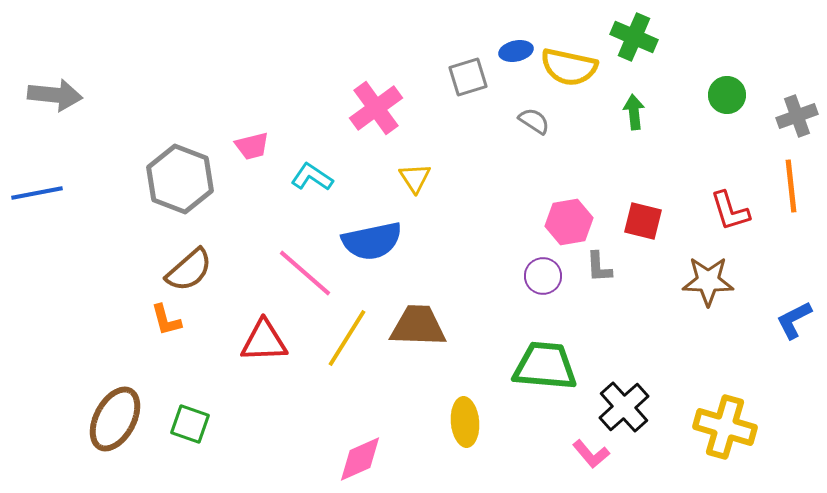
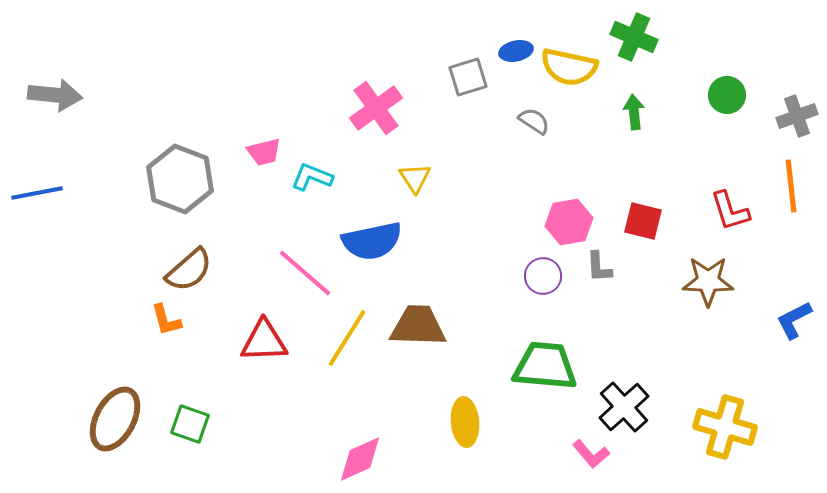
pink trapezoid: moved 12 px right, 6 px down
cyan L-shape: rotated 12 degrees counterclockwise
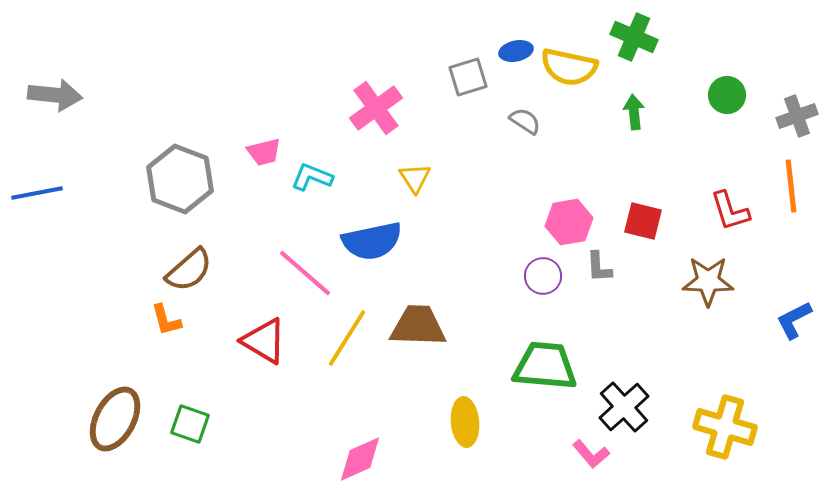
gray semicircle: moved 9 px left
red triangle: rotated 33 degrees clockwise
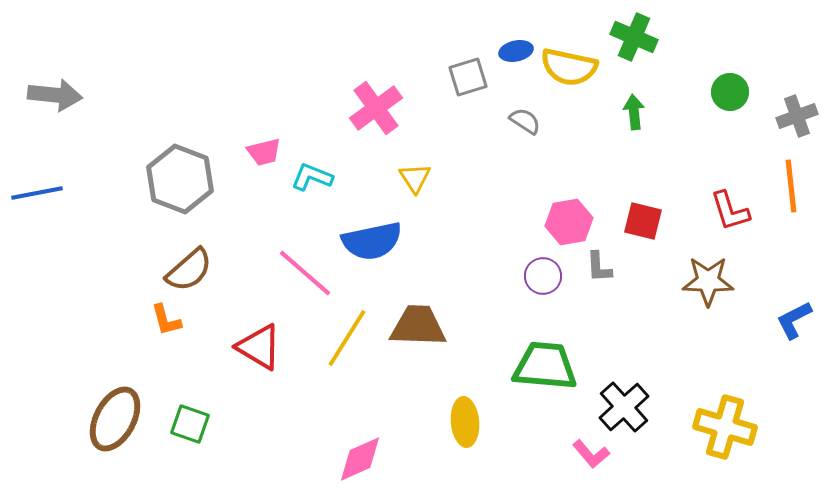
green circle: moved 3 px right, 3 px up
red triangle: moved 5 px left, 6 px down
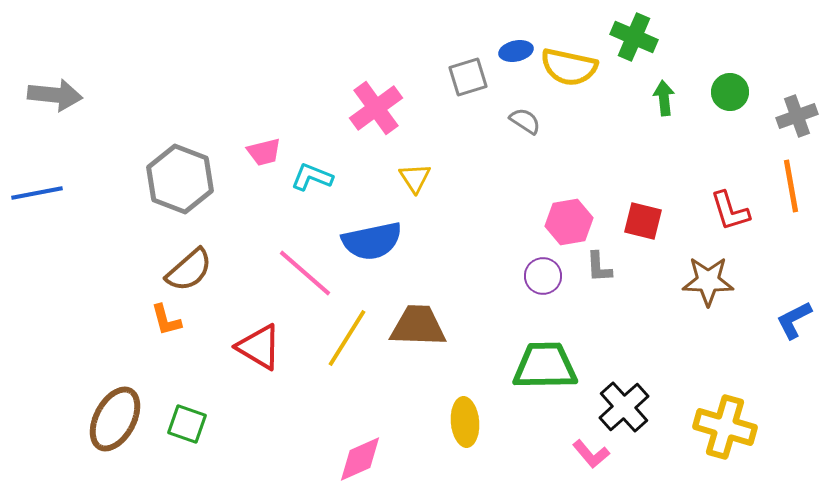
green arrow: moved 30 px right, 14 px up
orange line: rotated 4 degrees counterclockwise
green trapezoid: rotated 6 degrees counterclockwise
green square: moved 3 px left
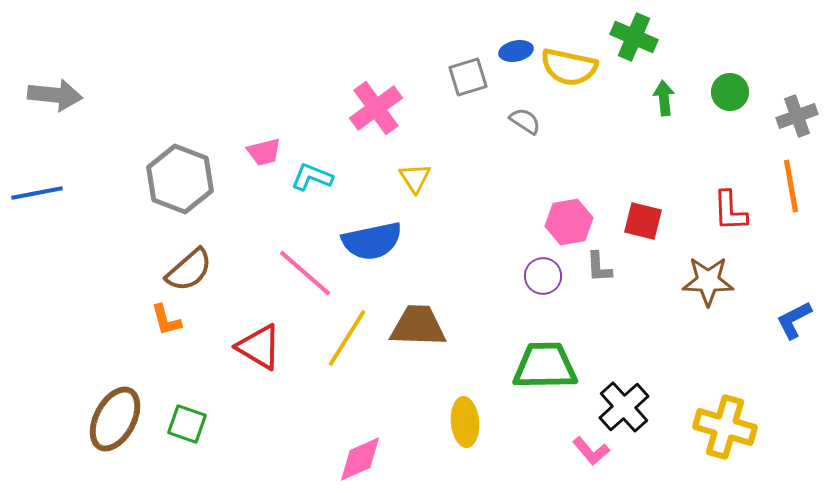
red L-shape: rotated 15 degrees clockwise
pink L-shape: moved 3 px up
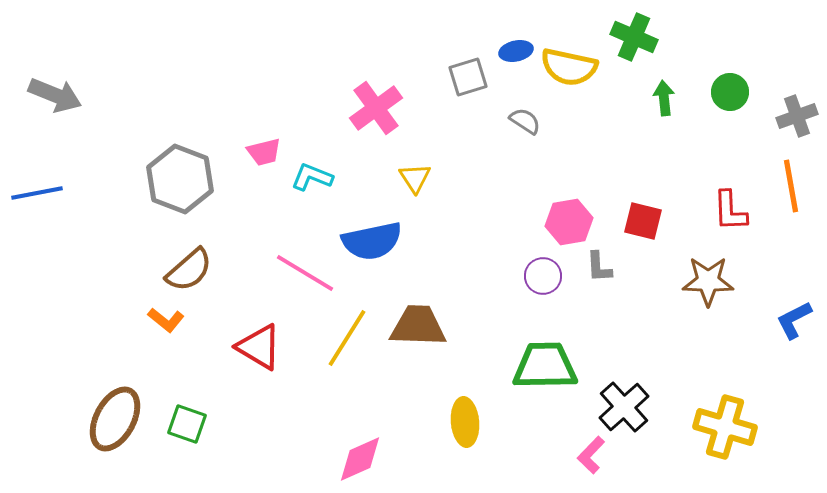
gray arrow: rotated 16 degrees clockwise
pink line: rotated 10 degrees counterclockwise
orange L-shape: rotated 36 degrees counterclockwise
pink L-shape: moved 4 px down; rotated 84 degrees clockwise
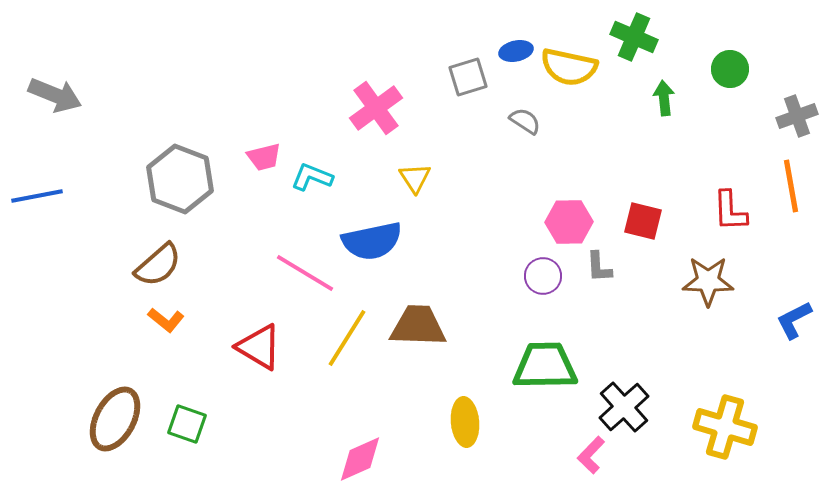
green circle: moved 23 px up
pink trapezoid: moved 5 px down
blue line: moved 3 px down
pink hexagon: rotated 9 degrees clockwise
brown semicircle: moved 31 px left, 5 px up
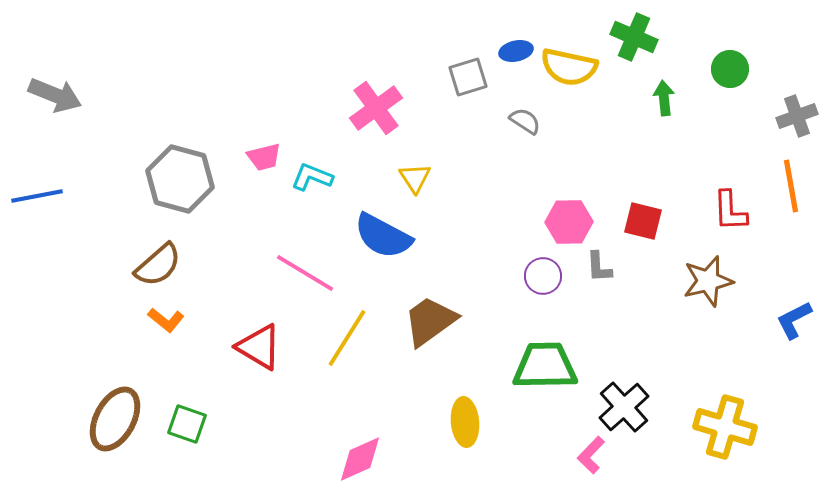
gray hexagon: rotated 6 degrees counterclockwise
blue semicircle: moved 11 px right, 5 px up; rotated 40 degrees clockwise
brown star: rotated 15 degrees counterclockwise
brown trapezoid: moved 12 px right, 5 px up; rotated 38 degrees counterclockwise
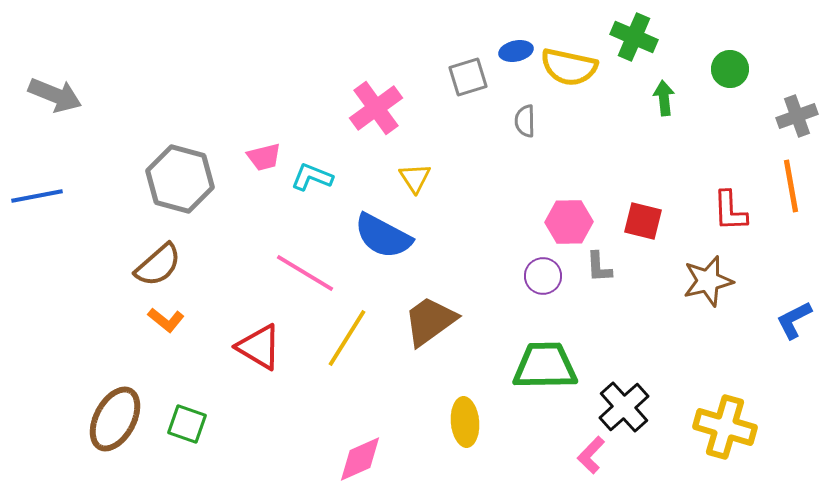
gray semicircle: rotated 124 degrees counterclockwise
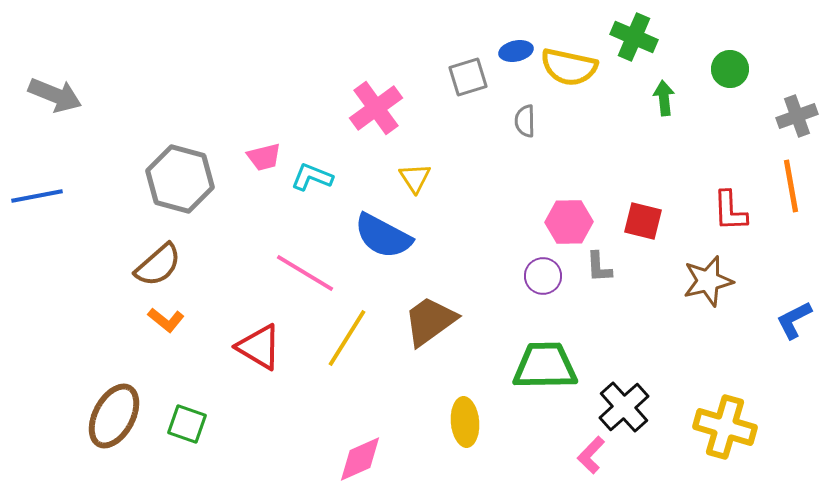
brown ellipse: moved 1 px left, 3 px up
